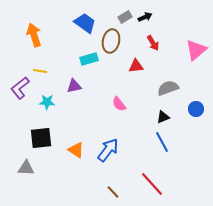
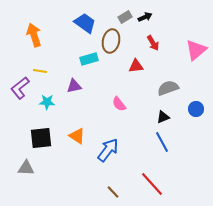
orange triangle: moved 1 px right, 14 px up
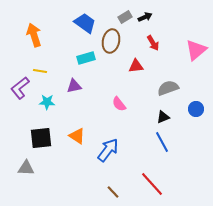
cyan rectangle: moved 3 px left, 1 px up
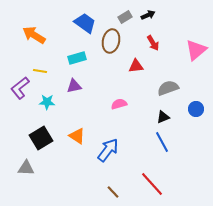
black arrow: moved 3 px right, 2 px up
orange arrow: rotated 40 degrees counterclockwise
cyan rectangle: moved 9 px left
pink semicircle: rotated 112 degrees clockwise
black square: rotated 25 degrees counterclockwise
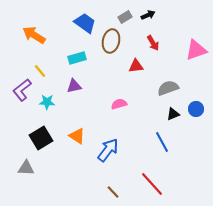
pink triangle: rotated 20 degrees clockwise
yellow line: rotated 40 degrees clockwise
purple L-shape: moved 2 px right, 2 px down
black triangle: moved 10 px right, 3 px up
